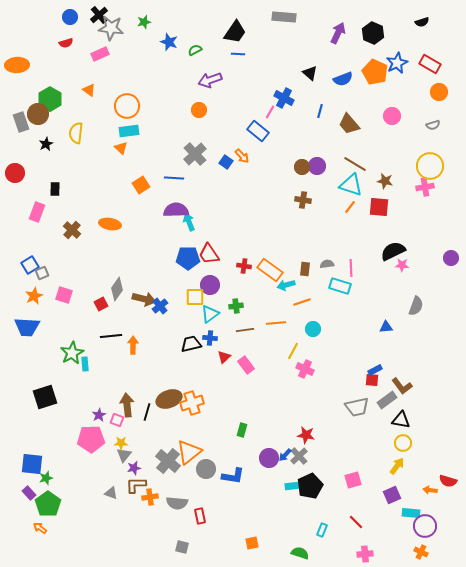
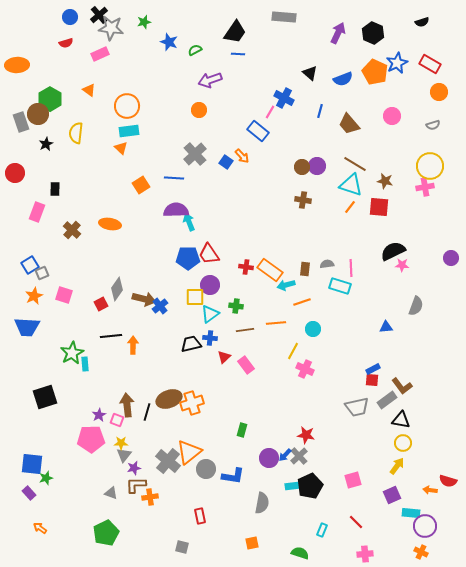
red cross at (244, 266): moved 2 px right, 1 px down
green cross at (236, 306): rotated 16 degrees clockwise
blue rectangle at (375, 370): moved 2 px left, 1 px up
gray semicircle at (177, 503): moved 85 px right; rotated 85 degrees counterclockwise
green pentagon at (48, 504): moved 58 px right, 29 px down; rotated 10 degrees clockwise
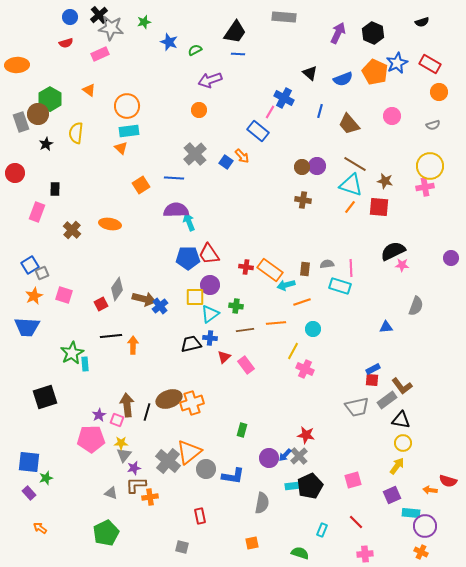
blue square at (32, 464): moved 3 px left, 2 px up
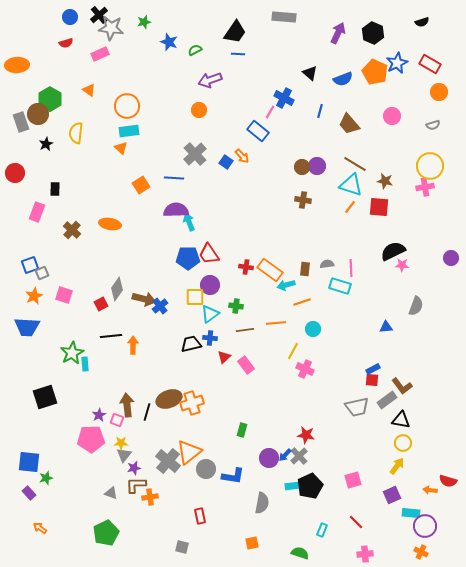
blue square at (30, 265): rotated 12 degrees clockwise
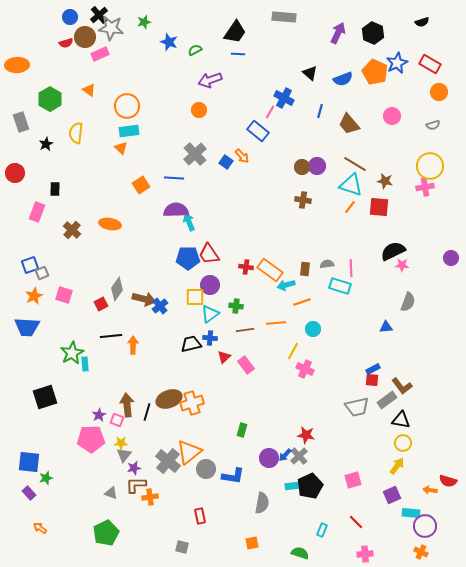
brown circle at (38, 114): moved 47 px right, 77 px up
gray semicircle at (416, 306): moved 8 px left, 4 px up
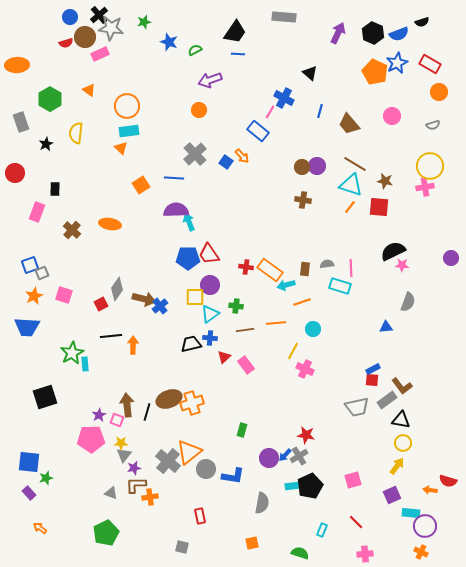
blue semicircle at (343, 79): moved 56 px right, 45 px up
gray cross at (299, 456): rotated 12 degrees clockwise
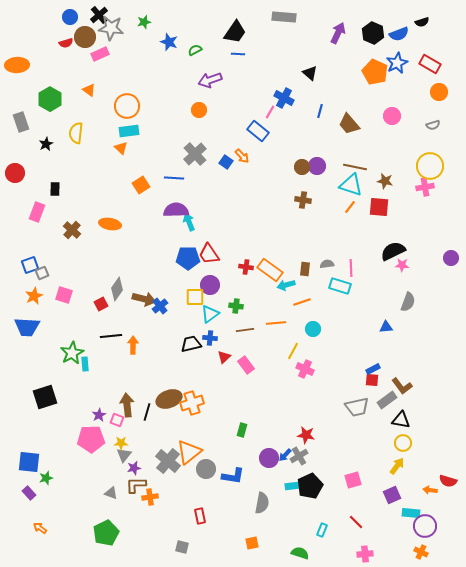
brown line at (355, 164): moved 3 px down; rotated 20 degrees counterclockwise
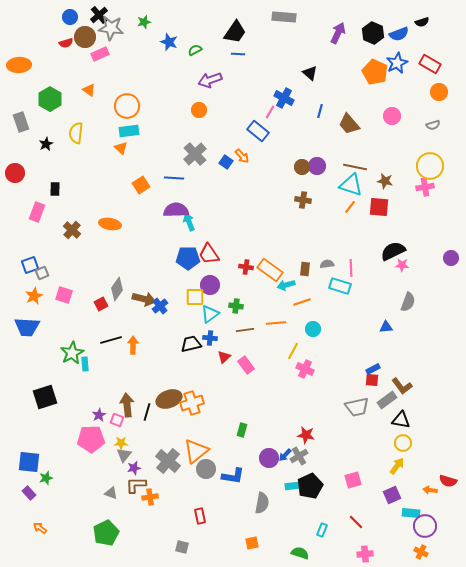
orange ellipse at (17, 65): moved 2 px right
black line at (111, 336): moved 4 px down; rotated 10 degrees counterclockwise
orange triangle at (189, 452): moved 7 px right, 1 px up
